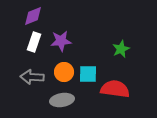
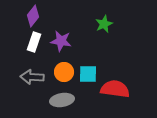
purple diamond: rotated 30 degrees counterclockwise
purple star: rotated 15 degrees clockwise
green star: moved 17 px left, 25 px up
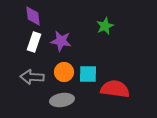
purple diamond: rotated 45 degrees counterclockwise
green star: moved 1 px right, 2 px down
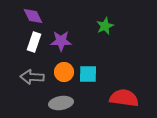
purple diamond: rotated 20 degrees counterclockwise
purple star: rotated 10 degrees counterclockwise
red semicircle: moved 9 px right, 9 px down
gray ellipse: moved 1 px left, 3 px down
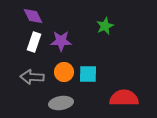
red semicircle: rotated 8 degrees counterclockwise
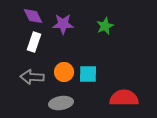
purple star: moved 2 px right, 17 px up
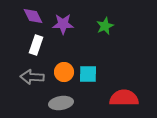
white rectangle: moved 2 px right, 3 px down
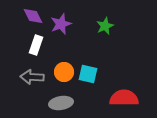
purple star: moved 2 px left; rotated 20 degrees counterclockwise
cyan square: rotated 12 degrees clockwise
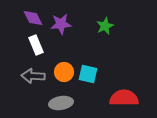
purple diamond: moved 2 px down
purple star: rotated 15 degrees clockwise
white rectangle: rotated 42 degrees counterclockwise
gray arrow: moved 1 px right, 1 px up
